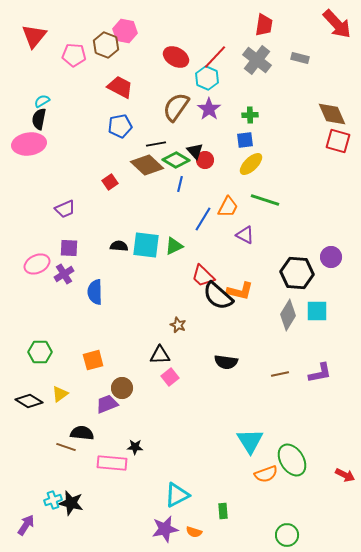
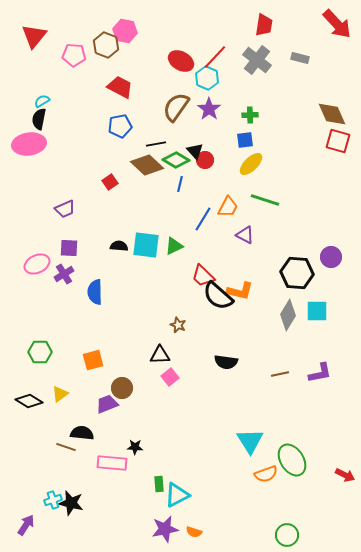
red ellipse at (176, 57): moved 5 px right, 4 px down
green rectangle at (223, 511): moved 64 px left, 27 px up
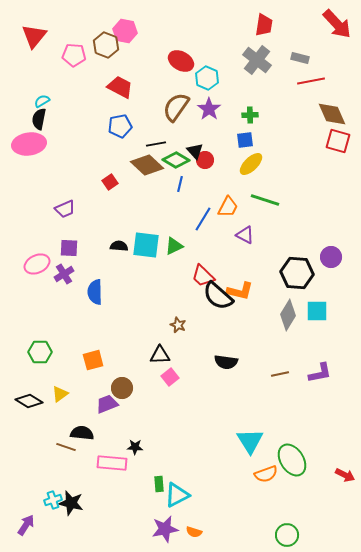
red line at (215, 57): moved 96 px right, 24 px down; rotated 36 degrees clockwise
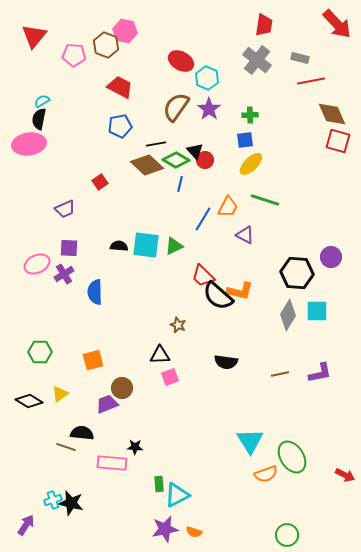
red square at (110, 182): moved 10 px left
pink square at (170, 377): rotated 18 degrees clockwise
green ellipse at (292, 460): moved 3 px up
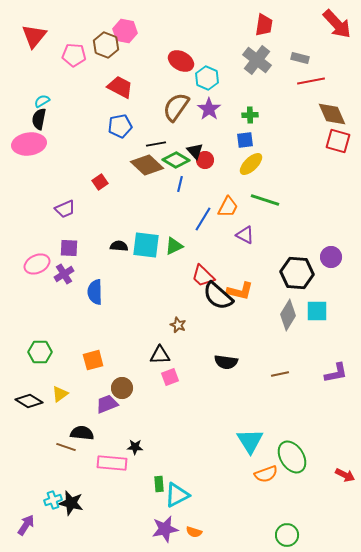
purple L-shape at (320, 373): moved 16 px right
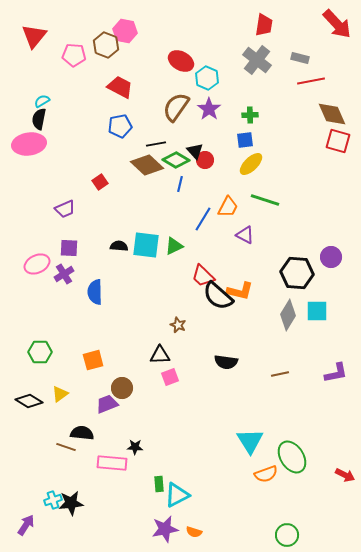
black star at (71, 503): rotated 20 degrees counterclockwise
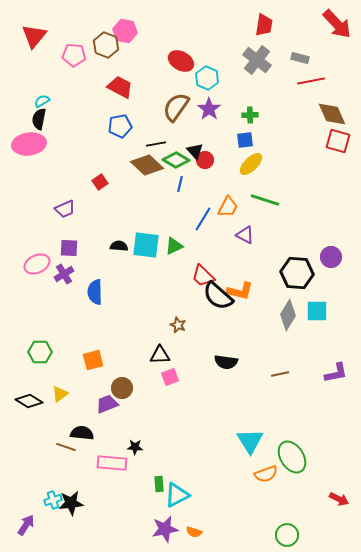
red arrow at (345, 475): moved 6 px left, 24 px down
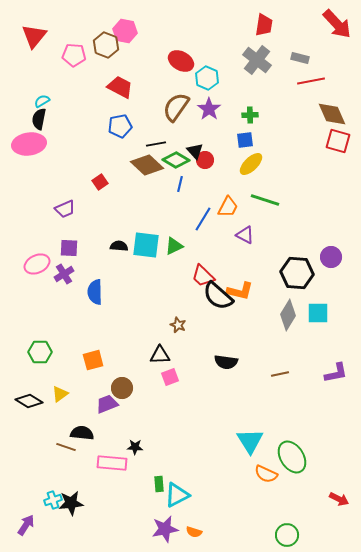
cyan square at (317, 311): moved 1 px right, 2 px down
orange semicircle at (266, 474): rotated 45 degrees clockwise
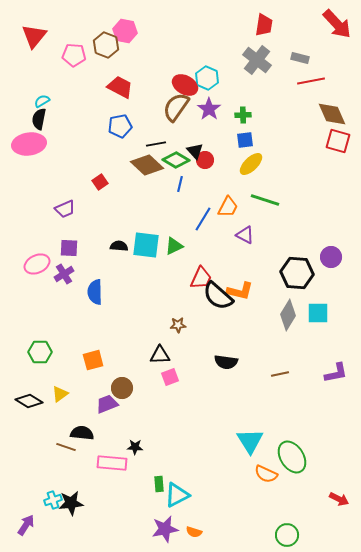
red ellipse at (181, 61): moved 4 px right, 24 px down
green cross at (250, 115): moved 7 px left
red trapezoid at (203, 276): moved 2 px left, 2 px down; rotated 110 degrees counterclockwise
brown star at (178, 325): rotated 28 degrees counterclockwise
